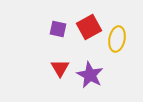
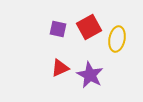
red triangle: rotated 36 degrees clockwise
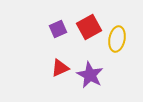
purple square: rotated 36 degrees counterclockwise
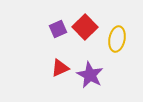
red square: moved 4 px left; rotated 15 degrees counterclockwise
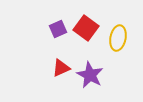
red square: moved 1 px right, 1 px down; rotated 10 degrees counterclockwise
yellow ellipse: moved 1 px right, 1 px up
red triangle: moved 1 px right
